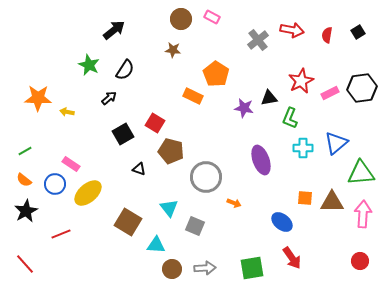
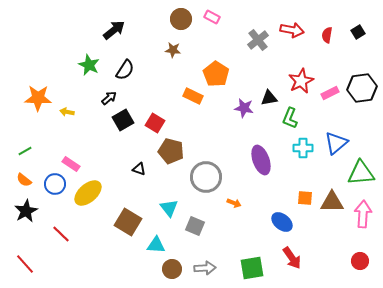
black square at (123, 134): moved 14 px up
red line at (61, 234): rotated 66 degrees clockwise
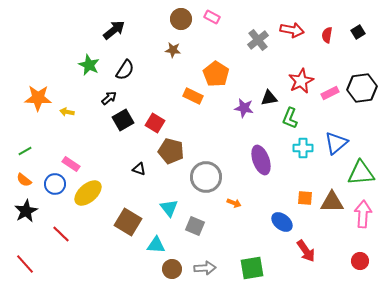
red arrow at (292, 258): moved 14 px right, 7 px up
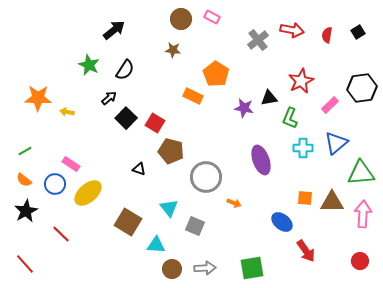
pink rectangle at (330, 93): moved 12 px down; rotated 18 degrees counterclockwise
black square at (123, 120): moved 3 px right, 2 px up; rotated 15 degrees counterclockwise
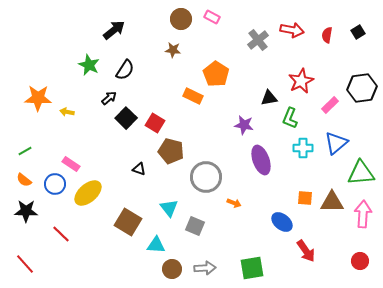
purple star at (244, 108): moved 17 px down
black star at (26, 211): rotated 30 degrees clockwise
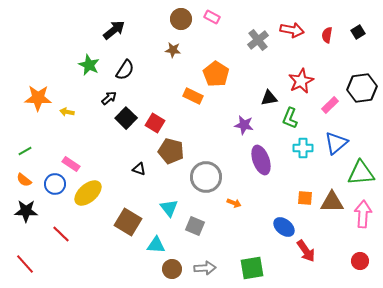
blue ellipse at (282, 222): moved 2 px right, 5 px down
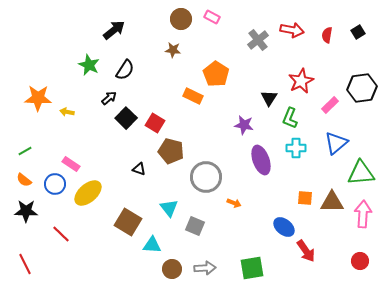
black triangle at (269, 98): rotated 48 degrees counterclockwise
cyan cross at (303, 148): moved 7 px left
cyan triangle at (156, 245): moved 4 px left
red line at (25, 264): rotated 15 degrees clockwise
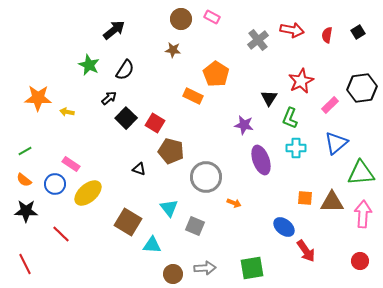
brown circle at (172, 269): moved 1 px right, 5 px down
